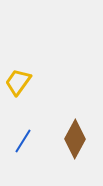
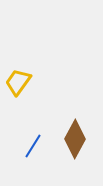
blue line: moved 10 px right, 5 px down
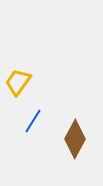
blue line: moved 25 px up
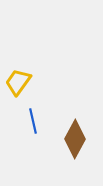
blue line: rotated 45 degrees counterclockwise
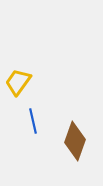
brown diamond: moved 2 px down; rotated 9 degrees counterclockwise
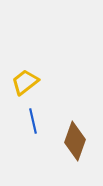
yellow trapezoid: moved 7 px right; rotated 16 degrees clockwise
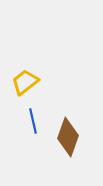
brown diamond: moved 7 px left, 4 px up
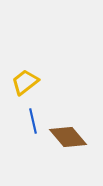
brown diamond: rotated 60 degrees counterclockwise
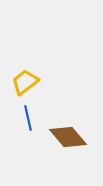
blue line: moved 5 px left, 3 px up
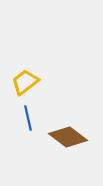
brown diamond: rotated 12 degrees counterclockwise
